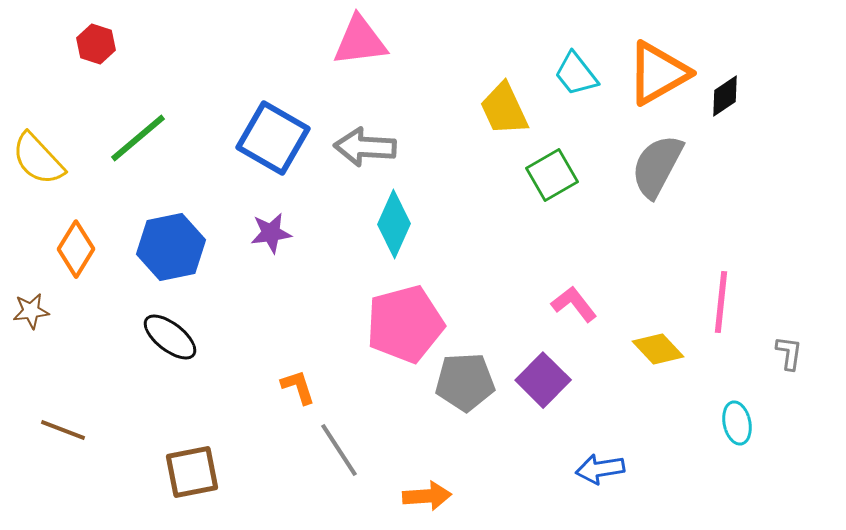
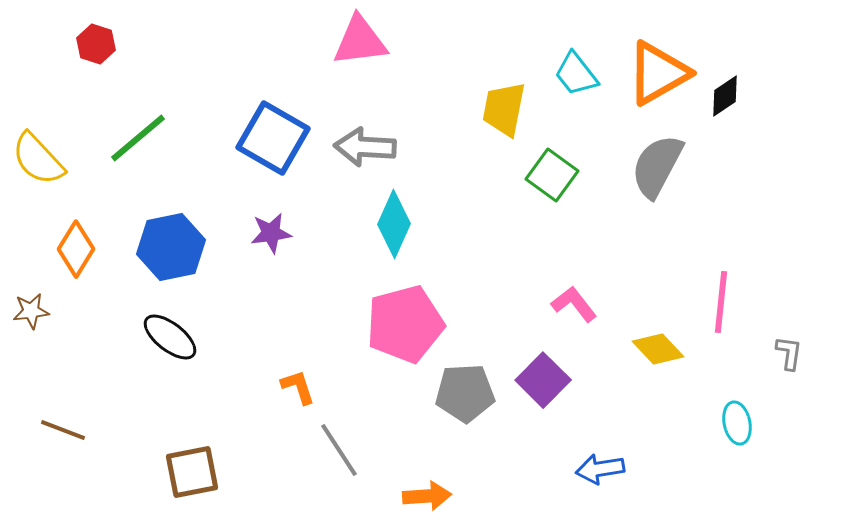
yellow trapezoid: rotated 36 degrees clockwise
green square: rotated 24 degrees counterclockwise
gray pentagon: moved 11 px down
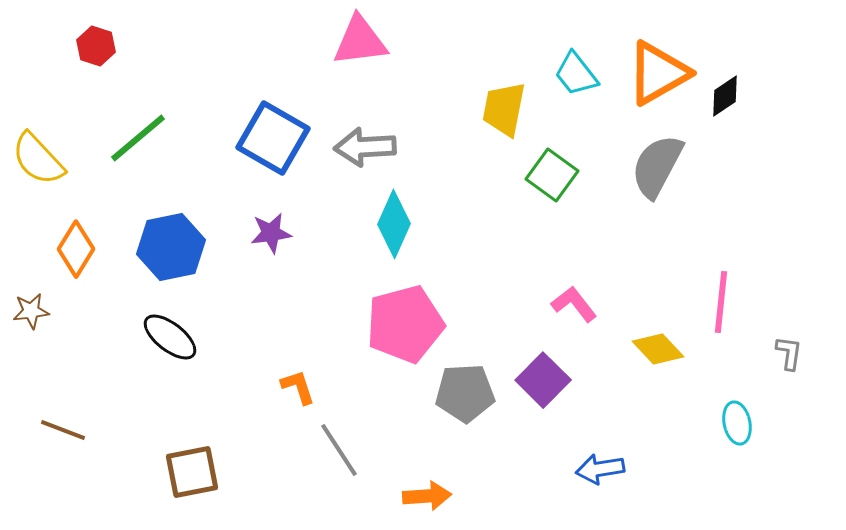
red hexagon: moved 2 px down
gray arrow: rotated 6 degrees counterclockwise
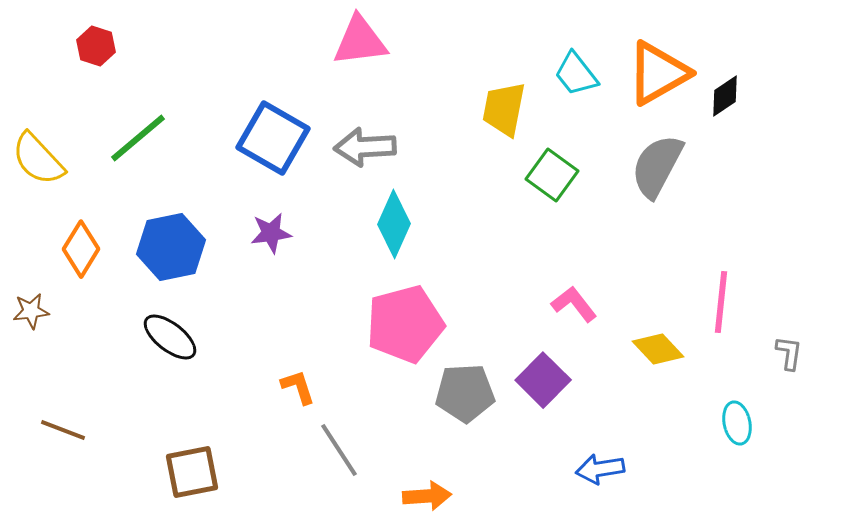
orange diamond: moved 5 px right
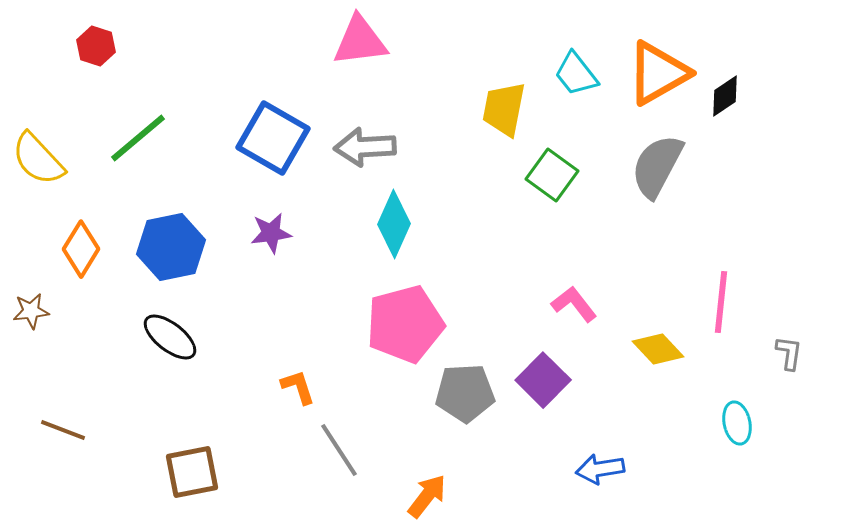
orange arrow: rotated 48 degrees counterclockwise
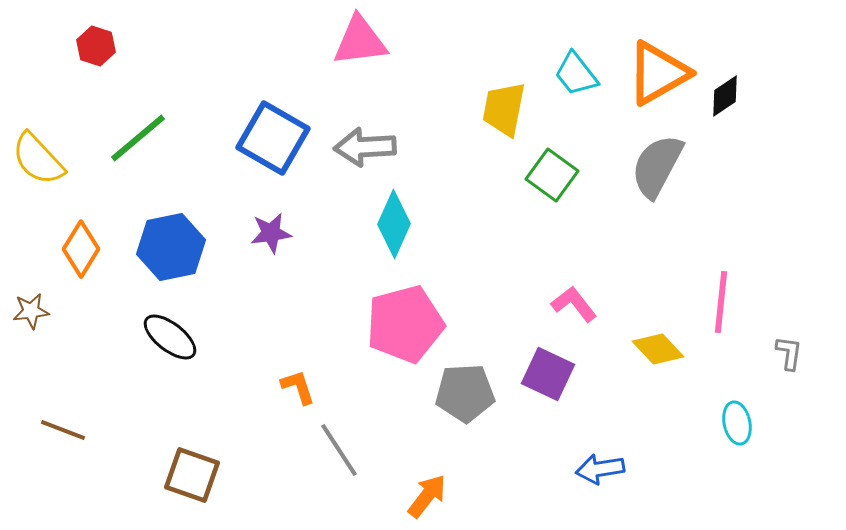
purple square: moved 5 px right, 6 px up; rotated 20 degrees counterclockwise
brown square: moved 3 px down; rotated 30 degrees clockwise
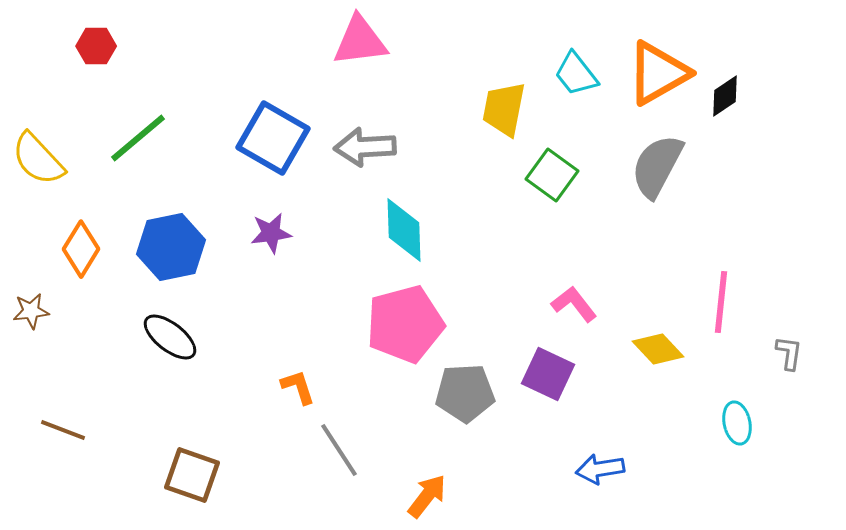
red hexagon: rotated 18 degrees counterclockwise
cyan diamond: moved 10 px right, 6 px down; rotated 26 degrees counterclockwise
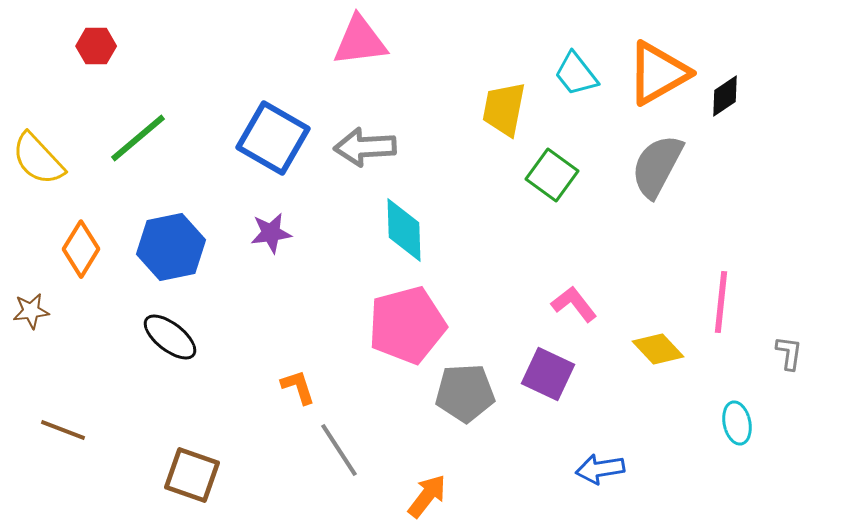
pink pentagon: moved 2 px right, 1 px down
